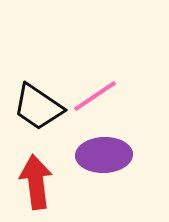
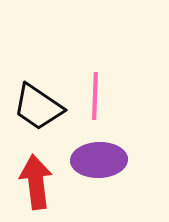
pink line: rotated 54 degrees counterclockwise
purple ellipse: moved 5 px left, 5 px down
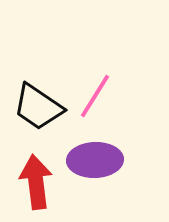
pink line: rotated 30 degrees clockwise
purple ellipse: moved 4 px left
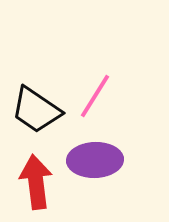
black trapezoid: moved 2 px left, 3 px down
